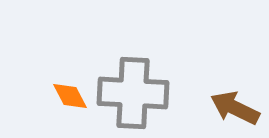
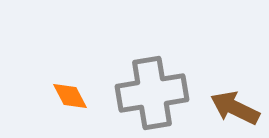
gray cross: moved 19 px right; rotated 12 degrees counterclockwise
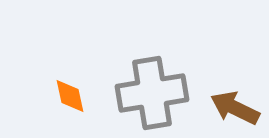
orange diamond: rotated 15 degrees clockwise
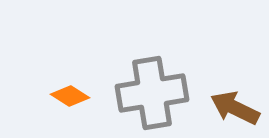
orange diamond: rotated 45 degrees counterclockwise
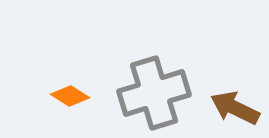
gray cross: moved 2 px right; rotated 8 degrees counterclockwise
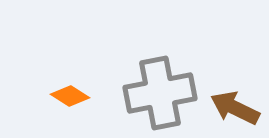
gray cross: moved 6 px right; rotated 6 degrees clockwise
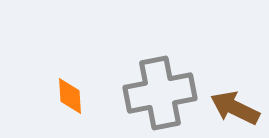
orange diamond: rotated 54 degrees clockwise
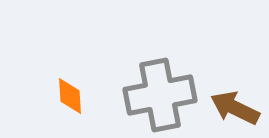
gray cross: moved 2 px down
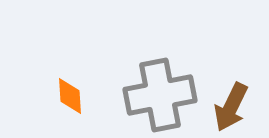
brown arrow: moved 4 px left, 1 px up; rotated 90 degrees counterclockwise
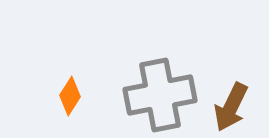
orange diamond: rotated 36 degrees clockwise
